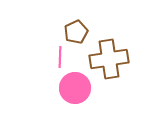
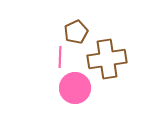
brown cross: moved 2 px left
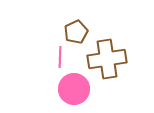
pink circle: moved 1 px left, 1 px down
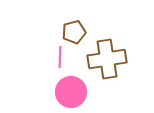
brown pentagon: moved 2 px left; rotated 10 degrees clockwise
pink circle: moved 3 px left, 3 px down
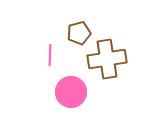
brown pentagon: moved 5 px right, 1 px down
pink line: moved 10 px left, 2 px up
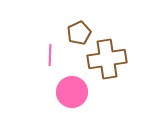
brown pentagon: rotated 10 degrees counterclockwise
pink circle: moved 1 px right
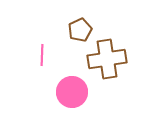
brown pentagon: moved 1 px right, 3 px up
pink line: moved 8 px left
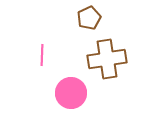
brown pentagon: moved 9 px right, 12 px up
pink circle: moved 1 px left, 1 px down
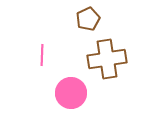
brown pentagon: moved 1 px left, 1 px down
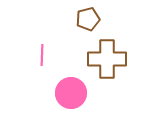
brown pentagon: rotated 10 degrees clockwise
brown cross: rotated 9 degrees clockwise
